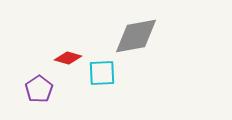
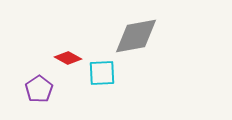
red diamond: rotated 12 degrees clockwise
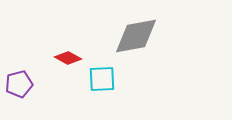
cyan square: moved 6 px down
purple pentagon: moved 20 px left, 5 px up; rotated 20 degrees clockwise
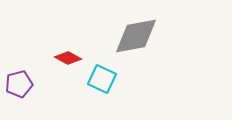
cyan square: rotated 28 degrees clockwise
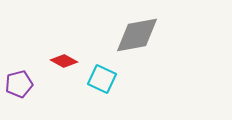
gray diamond: moved 1 px right, 1 px up
red diamond: moved 4 px left, 3 px down
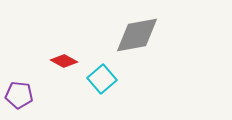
cyan square: rotated 24 degrees clockwise
purple pentagon: moved 11 px down; rotated 20 degrees clockwise
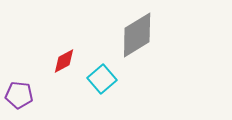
gray diamond: rotated 21 degrees counterclockwise
red diamond: rotated 56 degrees counterclockwise
